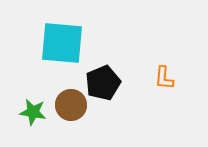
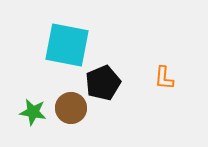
cyan square: moved 5 px right, 2 px down; rotated 6 degrees clockwise
brown circle: moved 3 px down
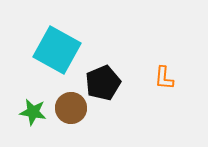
cyan square: moved 10 px left, 5 px down; rotated 18 degrees clockwise
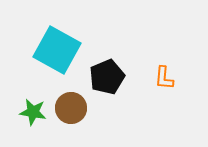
black pentagon: moved 4 px right, 6 px up
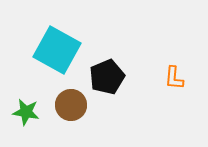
orange L-shape: moved 10 px right
brown circle: moved 3 px up
green star: moved 7 px left
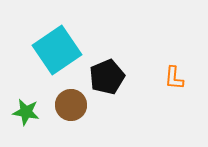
cyan square: rotated 27 degrees clockwise
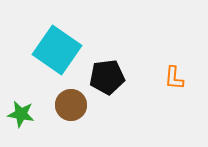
cyan square: rotated 21 degrees counterclockwise
black pentagon: rotated 16 degrees clockwise
green star: moved 5 px left, 2 px down
